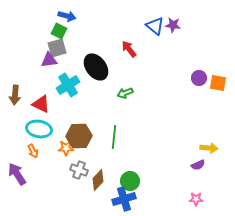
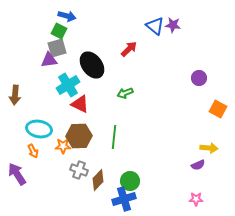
red arrow: rotated 84 degrees clockwise
black ellipse: moved 4 px left, 2 px up
orange square: moved 26 px down; rotated 18 degrees clockwise
red triangle: moved 39 px right
orange star: moved 3 px left, 2 px up
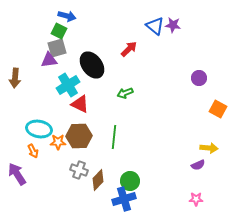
brown arrow: moved 17 px up
orange star: moved 5 px left, 4 px up
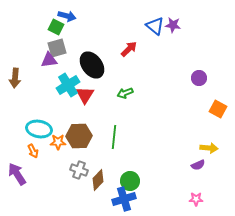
green square: moved 3 px left, 4 px up
red triangle: moved 5 px right, 9 px up; rotated 36 degrees clockwise
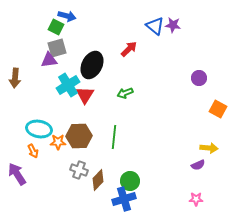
black ellipse: rotated 64 degrees clockwise
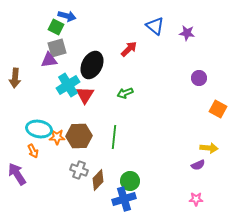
purple star: moved 14 px right, 8 px down
orange star: moved 1 px left, 5 px up
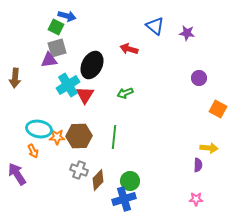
red arrow: rotated 120 degrees counterclockwise
purple semicircle: rotated 64 degrees counterclockwise
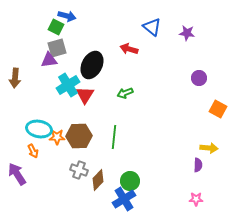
blue triangle: moved 3 px left, 1 px down
blue cross: rotated 15 degrees counterclockwise
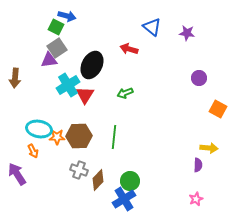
gray square: rotated 18 degrees counterclockwise
pink star: rotated 24 degrees counterclockwise
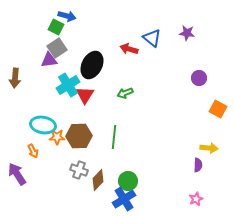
blue triangle: moved 11 px down
cyan ellipse: moved 4 px right, 4 px up
green circle: moved 2 px left
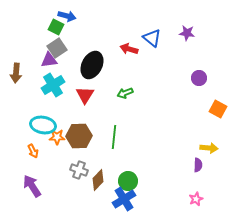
brown arrow: moved 1 px right, 5 px up
cyan cross: moved 15 px left
purple arrow: moved 15 px right, 12 px down
